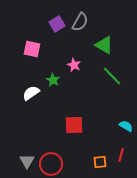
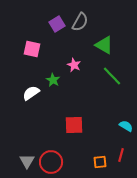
red circle: moved 2 px up
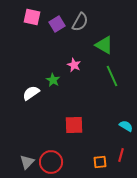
pink square: moved 32 px up
green line: rotated 20 degrees clockwise
gray triangle: moved 1 px down; rotated 14 degrees clockwise
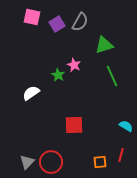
green triangle: rotated 48 degrees counterclockwise
green star: moved 5 px right, 5 px up
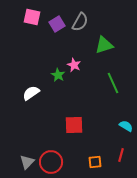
green line: moved 1 px right, 7 px down
orange square: moved 5 px left
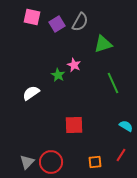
green triangle: moved 1 px left, 1 px up
red line: rotated 16 degrees clockwise
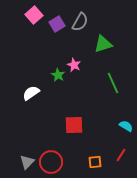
pink square: moved 2 px right, 2 px up; rotated 36 degrees clockwise
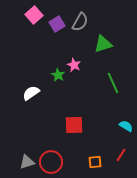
gray triangle: rotated 28 degrees clockwise
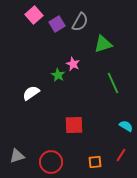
pink star: moved 1 px left, 1 px up
gray triangle: moved 10 px left, 6 px up
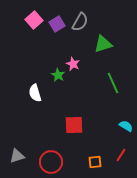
pink square: moved 5 px down
white semicircle: moved 4 px right; rotated 72 degrees counterclockwise
